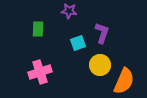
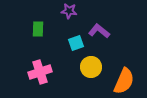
purple L-shape: moved 3 px left, 2 px up; rotated 70 degrees counterclockwise
cyan square: moved 2 px left
yellow circle: moved 9 px left, 2 px down
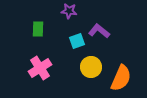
cyan square: moved 1 px right, 2 px up
pink cross: moved 4 px up; rotated 15 degrees counterclockwise
orange semicircle: moved 3 px left, 3 px up
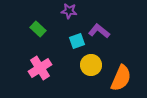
green rectangle: rotated 49 degrees counterclockwise
yellow circle: moved 2 px up
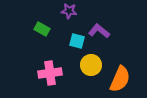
green rectangle: moved 4 px right; rotated 14 degrees counterclockwise
cyan square: rotated 35 degrees clockwise
pink cross: moved 10 px right, 5 px down; rotated 25 degrees clockwise
orange semicircle: moved 1 px left, 1 px down
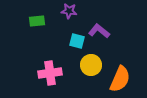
green rectangle: moved 5 px left, 8 px up; rotated 35 degrees counterclockwise
